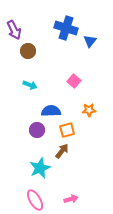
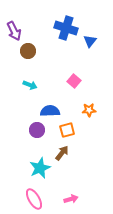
purple arrow: moved 1 px down
blue semicircle: moved 1 px left
brown arrow: moved 2 px down
pink ellipse: moved 1 px left, 1 px up
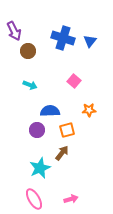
blue cross: moved 3 px left, 10 px down
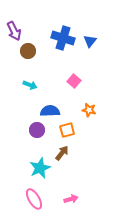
orange star: rotated 16 degrees clockwise
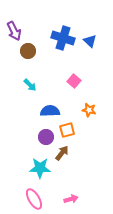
blue triangle: rotated 24 degrees counterclockwise
cyan arrow: rotated 24 degrees clockwise
purple circle: moved 9 px right, 7 px down
cyan star: rotated 25 degrees clockwise
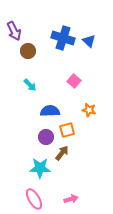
blue triangle: moved 1 px left
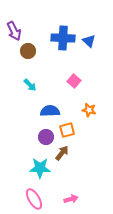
blue cross: rotated 15 degrees counterclockwise
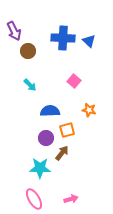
purple circle: moved 1 px down
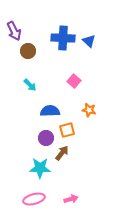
pink ellipse: rotated 75 degrees counterclockwise
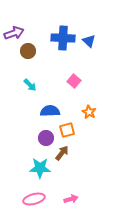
purple arrow: moved 2 px down; rotated 84 degrees counterclockwise
orange star: moved 2 px down; rotated 16 degrees clockwise
